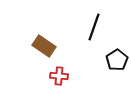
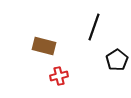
brown rectangle: rotated 20 degrees counterclockwise
red cross: rotated 18 degrees counterclockwise
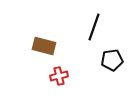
black pentagon: moved 5 px left; rotated 25 degrees clockwise
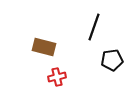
brown rectangle: moved 1 px down
red cross: moved 2 px left, 1 px down
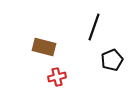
black pentagon: rotated 15 degrees counterclockwise
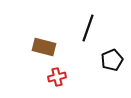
black line: moved 6 px left, 1 px down
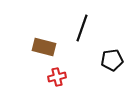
black line: moved 6 px left
black pentagon: rotated 15 degrees clockwise
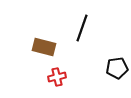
black pentagon: moved 5 px right, 8 px down
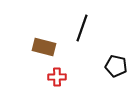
black pentagon: moved 1 px left, 2 px up; rotated 20 degrees clockwise
red cross: rotated 12 degrees clockwise
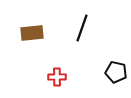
brown rectangle: moved 12 px left, 14 px up; rotated 20 degrees counterclockwise
black pentagon: moved 6 px down
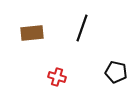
red cross: rotated 18 degrees clockwise
